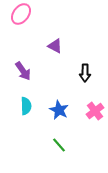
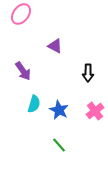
black arrow: moved 3 px right
cyan semicircle: moved 8 px right, 2 px up; rotated 18 degrees clockwise
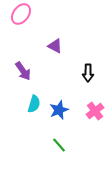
blue star: rotated 24 degrees clockwise
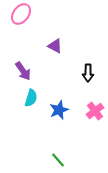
cyan semicircle: moved 3 px left, 6 px up
green line: moved 1 px left, 15 px down
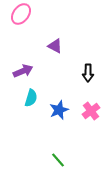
purple arrow: rotated 78 degrees counterclockwise
pink cross: moved 4 px left
